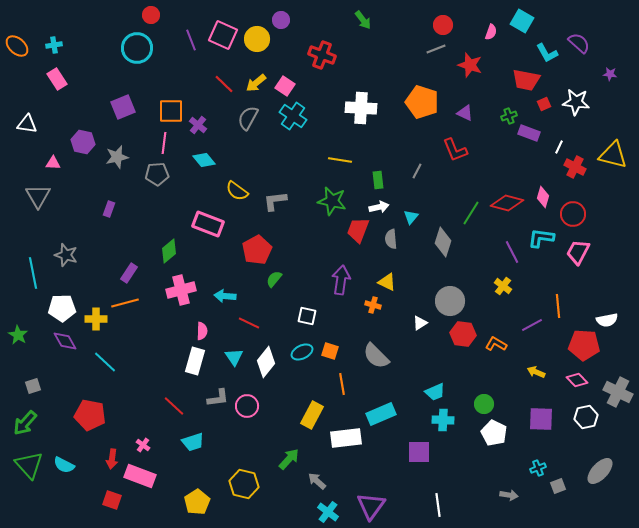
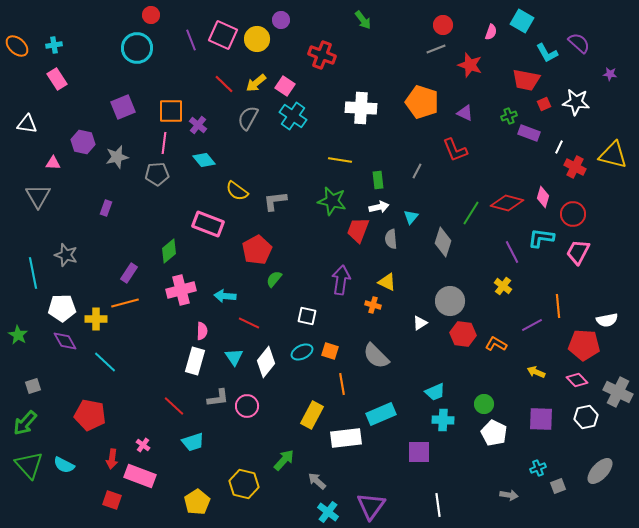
purple rectangle at (109, 209): moved 3 px left, 1 px up
green arrow at (289, 459): moved 5 px left, 1 px down
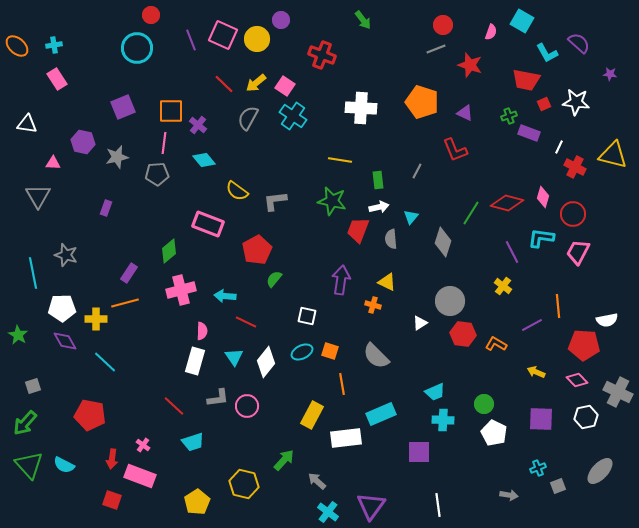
red line at (249, 323): moved 3 px left, 1 px up
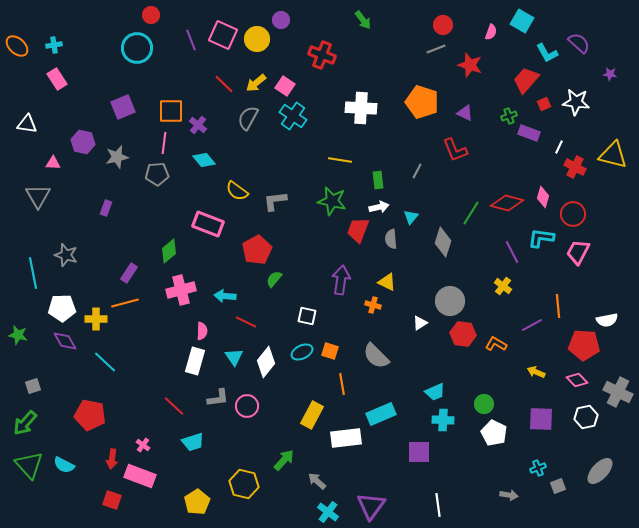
red trapezoid at (526, 80): rotated 120 degrees clockwise
green star at (18, 335): rotated 18 degrees counterclockwise
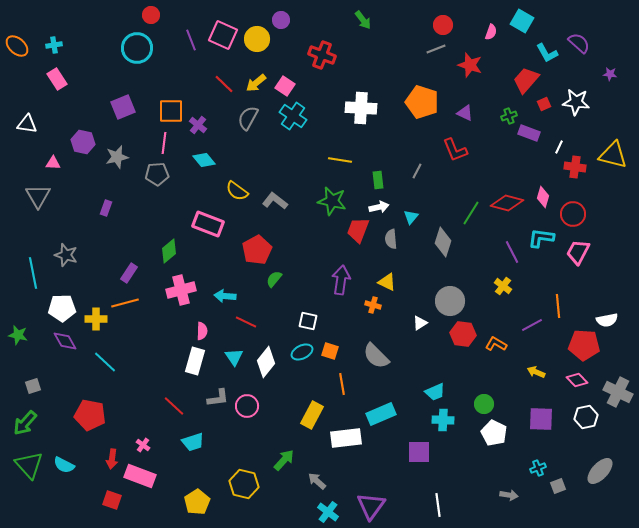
red cross at (575, 167): rotated 20 degrees counterclockwise
gray L-shape at (275, 201): rotated 45 degrees clockwise
white square at (307, 316): moved 1 px right, 5 px down
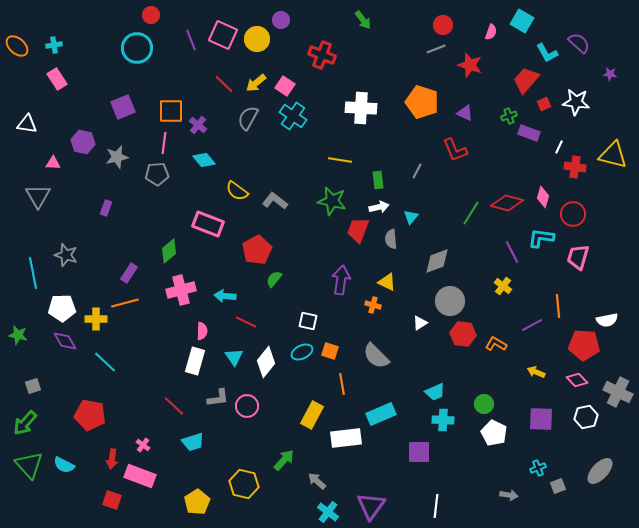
gray diamond at (443, 242): moved 6 px left, 19 px down; rotated 52 degrees clockwise
pink trapezoid at (578, 252): moved 5 px down; rotated 12 degrees counterclockwise
white line at (438, 505): moved 2 px left, 1 px down; rotated 15 degrees clockwise
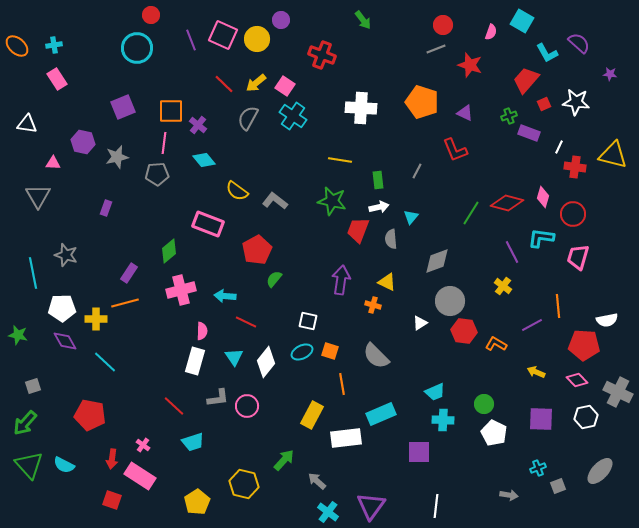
red hexagon at (463, 334): moved 1 px right, 3 px up
pink rectangle at (140, 476): rotated 12 degrees clockwise
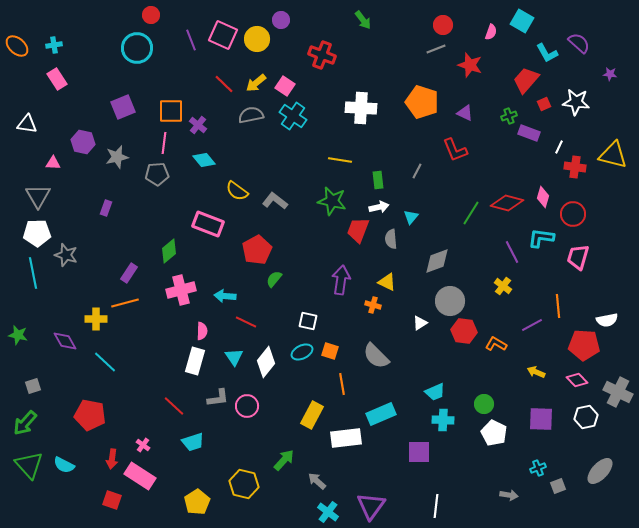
gray semicircle at (248, 118): moved 3 px right, 3 px up; rotated 50 degrees clockwise
white pentagon at (62, 308): moved 25 px left, 75 px up
